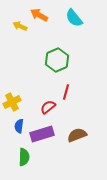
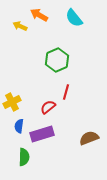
brown semicircle: moved 12 px right, 3 px down
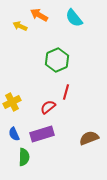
blue semicircle: moved 5 px left, 8 px down; rotated 32 degrees counterclockwise
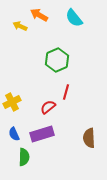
brown semicircle: rotated 72 degrees counterclockwise
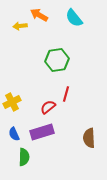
yellow arrow: rotated 32 degrees counterclockwise
green hexagon: rotated 15 degrees clockwise
red line: moved 2 px down
purple rectangle: moved 2 px up
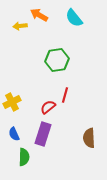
red line: moved 1 px left, 1 px down
purple rectangle: moved 1 px right, 2 px down; rotated 55 degrees counterclockwise
